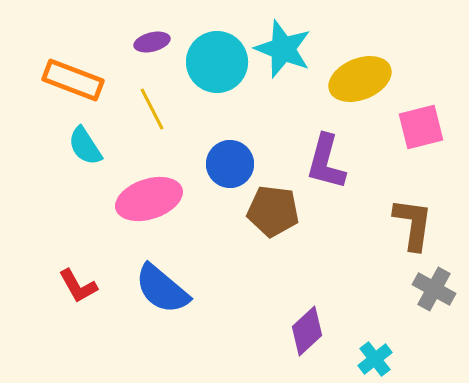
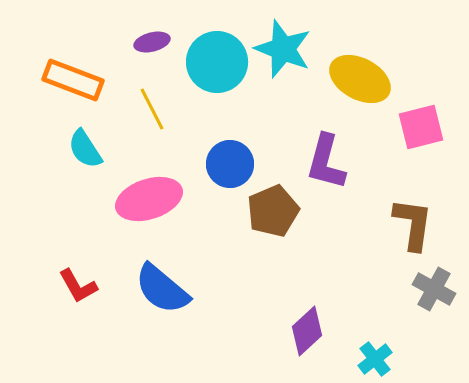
yellow ellipse: rotated 50 degrees clockwise
cyan semicircle: moved 3 px down
brown pentagon: rotated 30 degrees counterclockwise
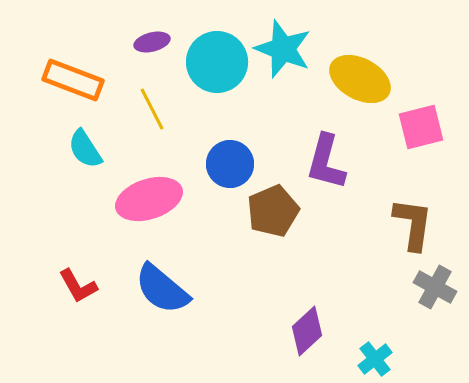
gray cross: moved 1 px right, 2 px up
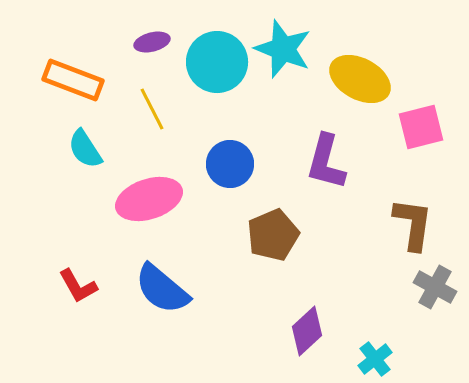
brown pentagon: moved 24 px down
